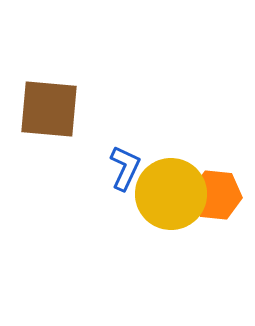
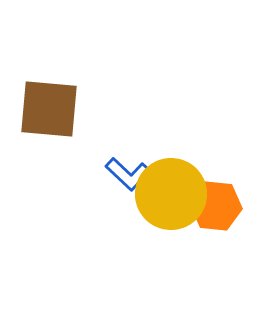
blue L-shape: moved 3 px right, 6 px down; rotated 108 degrees clockwise
orange hexagon: moved 11 px down
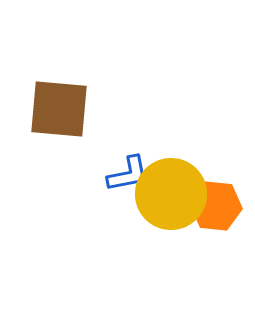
brown square: moved 10 px right
blue L-shape: rotated 54 degrees counterclockwise
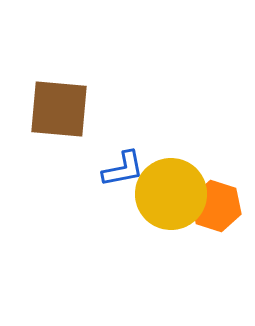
blue L-shape: moved 5 px left, 5 px up
orange hexagon: rotated 12 degrees clockwise
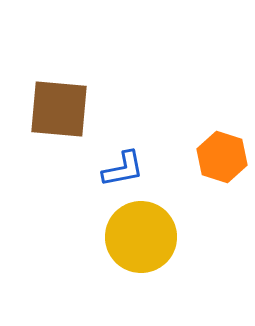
yellow circle: moved 30 px left, 43 px down
orange hexagon: moved 6 px right, 49 px up
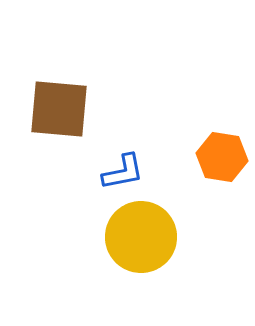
orange hexagon: rotated 9 degrees counterclockwise
blue L-shape: moved 3 px down
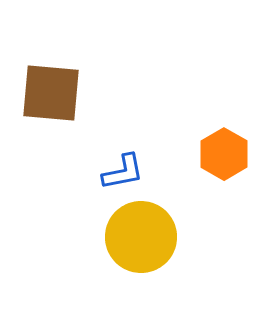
brown square: moved 8 px left, 16 px up
orange hexagon: moved 2 px right, 3 px up; rotated 21 degrees clockwise
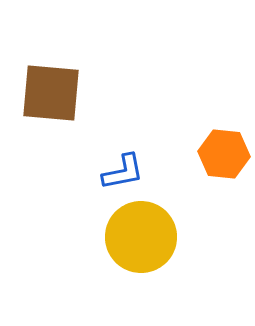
orange hexagon: rotated 24 degrees counterclockwise
